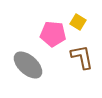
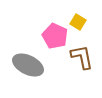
pink pentagon: moved 2 px right, 2 px down; rotated 20 degrees clockwise
gray ellipse: rotated 16 degrees counterclockwise
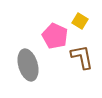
yellow square: moved 2 px right, 1 px up
gray ellipse: rotated 48 degrees clockwise
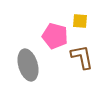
yellow square: rotated 28 degrees counterclockwise
pink pentagon: rotated 10 degrees counterclockwise
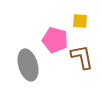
pink pentagon: moved 4 px down
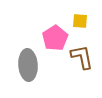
pink pentagon: moved 2 px up; rotated 25 degrees clockwise
gray ellipse: rotated 12 degrees clockwise
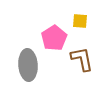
pink pentagon: moved 1 px left
brown L-shape: moved 2 px down
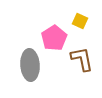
yellow square: rotated 21 degrees clockwise
gray ellipse: moved 2 px right
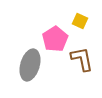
pink pentagon: moved 1 px right, 1 px down
gray ellipse: rotated 20 degrees clockwise
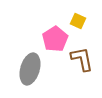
yellow square: moved 2 px left
gray ellipse: moved 4 px down
